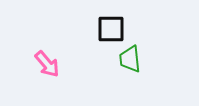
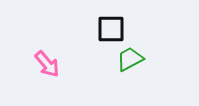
green trapezoid: rotated 68 degrees clockwise
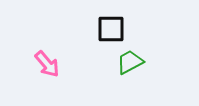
green trapezoid: moved 3 px down
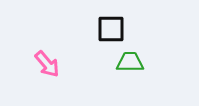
green trapezoid: rotated 28 degrees clockwise
